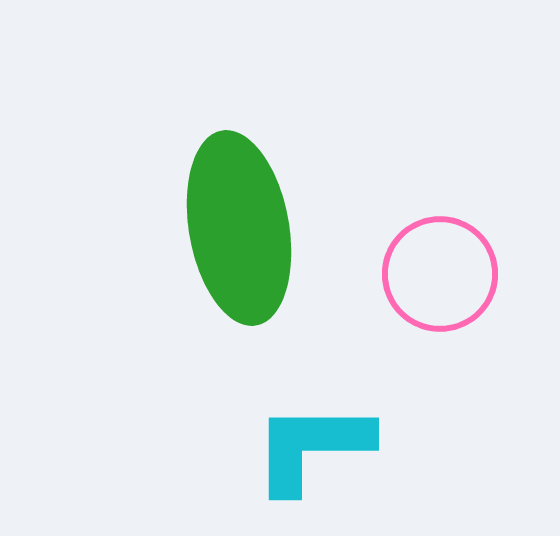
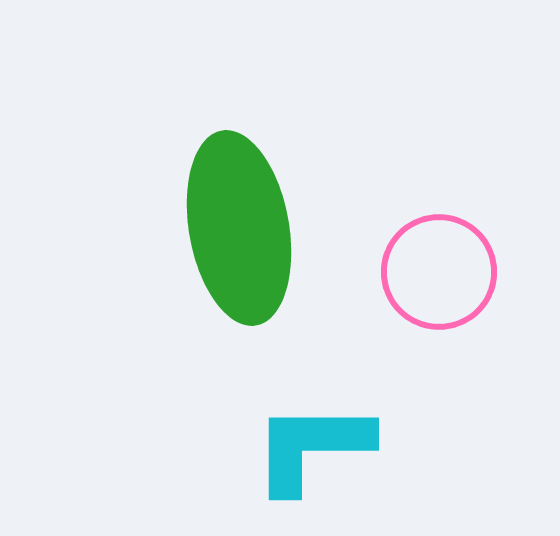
pink circle: moved 1 px left, 2 px up
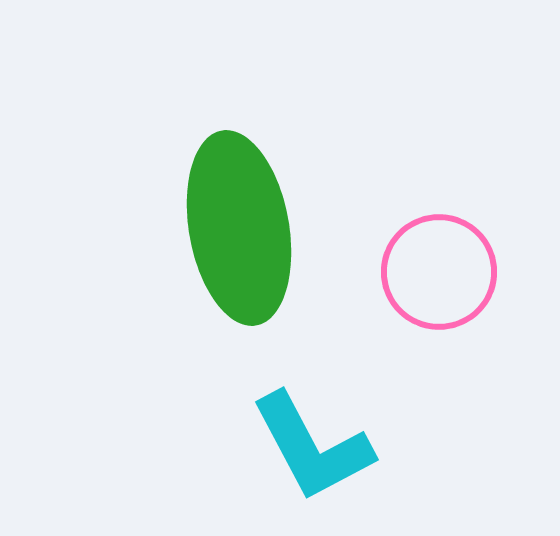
cyan L-shape: rotated 118 degrees counterclockwise
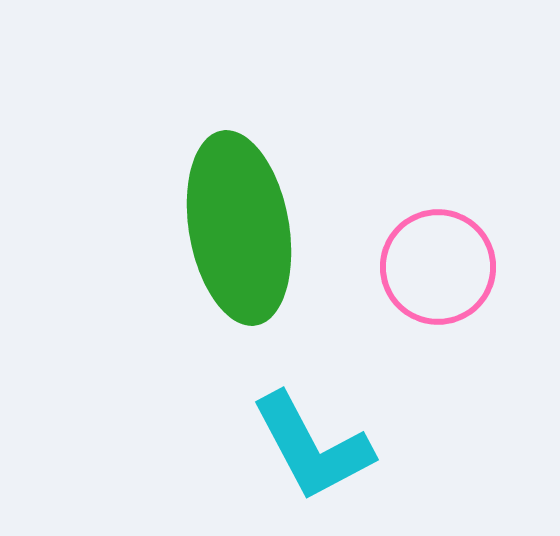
pink circle: moved 1 px left, 5 px up
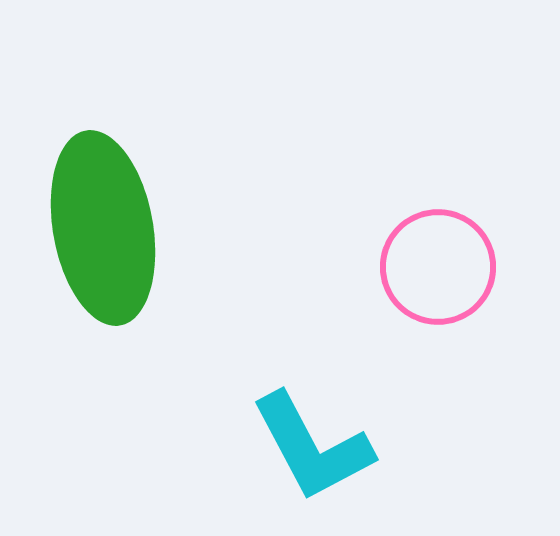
green ellipse: moved 136 px left
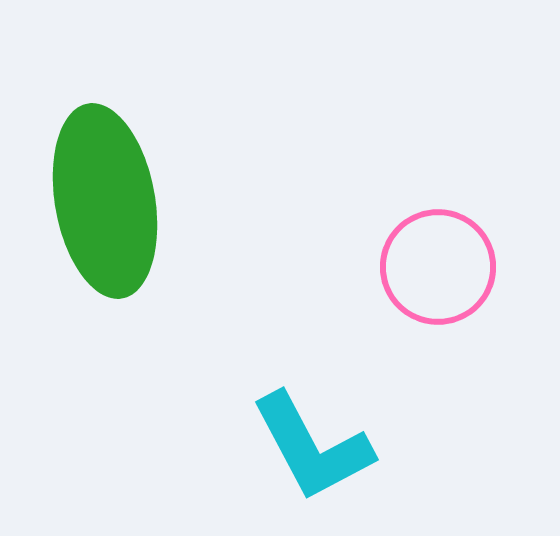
green ellipse: moved 2 px right, 27 px up
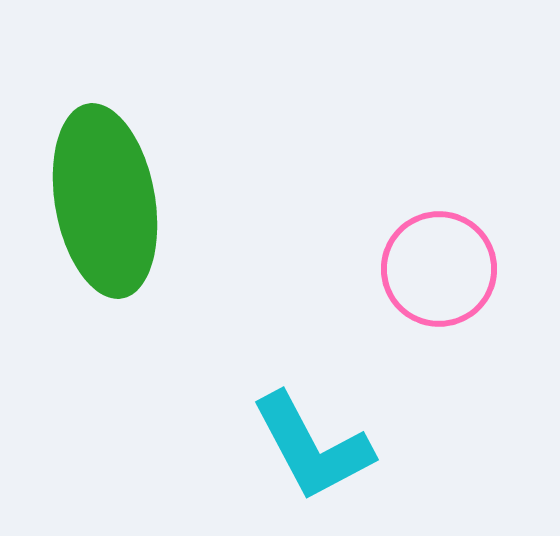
pink circle: moved 1 px right, 2 px down
